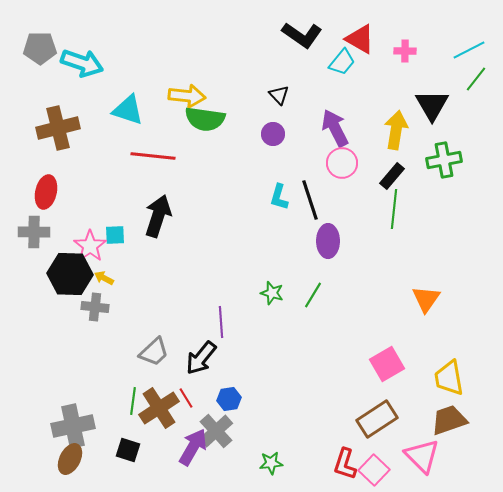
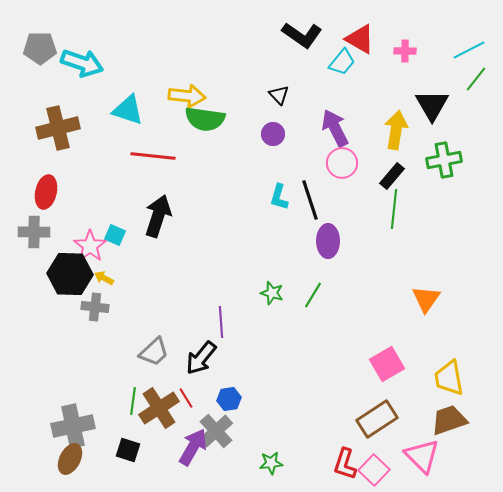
cyan square at (115, 235): rotated 25 degrees clockwise
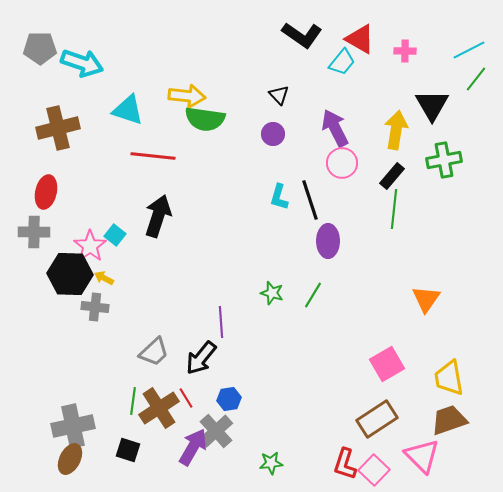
cyan square at (115, 235): rotated 15 degrees clockwise
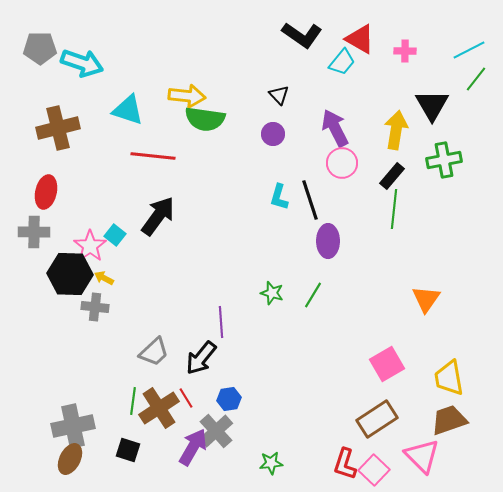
black arrow at (158, 216): rotated 18 degrees clockwise
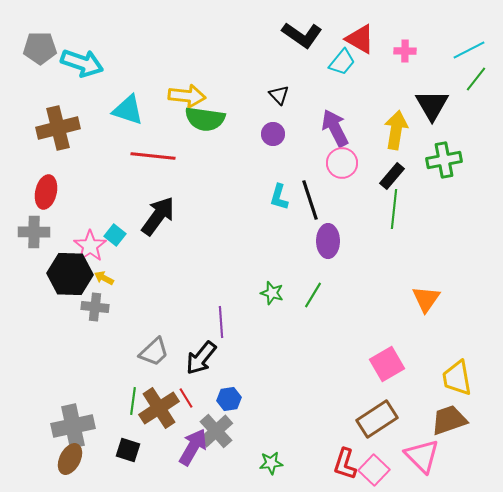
yellow trapezoid at (449, 378): moved 8 px right
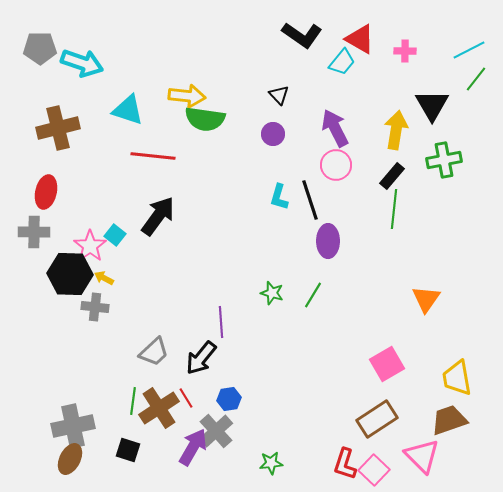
pink circle at (342, 163): moved 6 px left, 2 px down
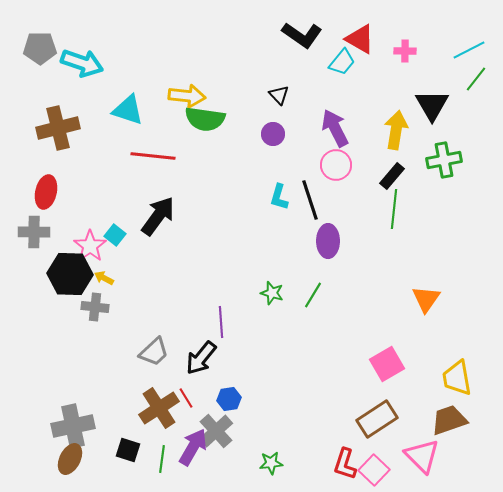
green line at (133, 401): moved 29 px right, 58 px down
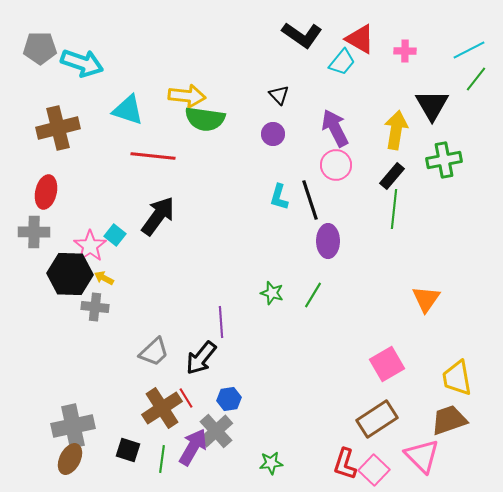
brown cross at (159, 408): moved 3 px right
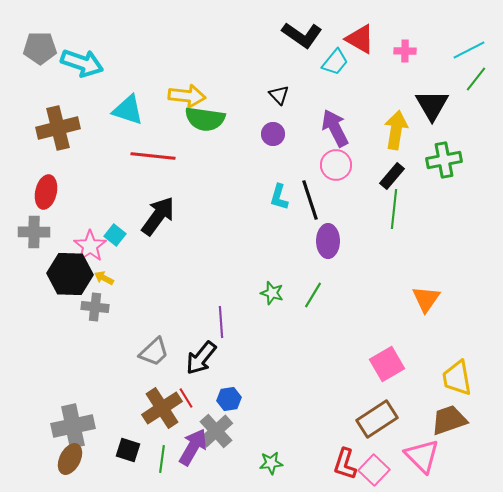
cyan trapezoid at (342, 62): moved 7 px left
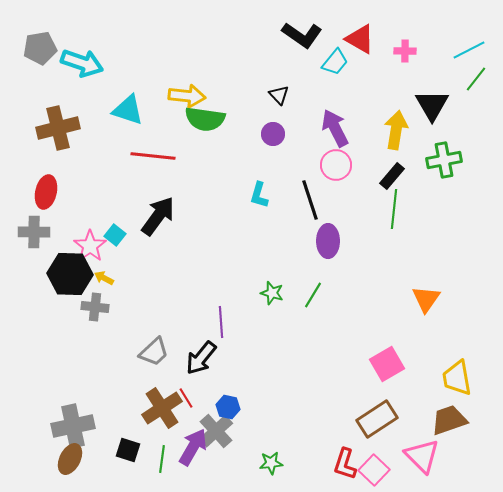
gray pentagon at (40, 48): rotated 8 degrees counterclockwise
cyan L-shape at (279, 197): moved 20 px left, 2 px up
blue hexagon at (229, 399): moved 1 px left, 8 px down; rotated 20 degrees clockwise
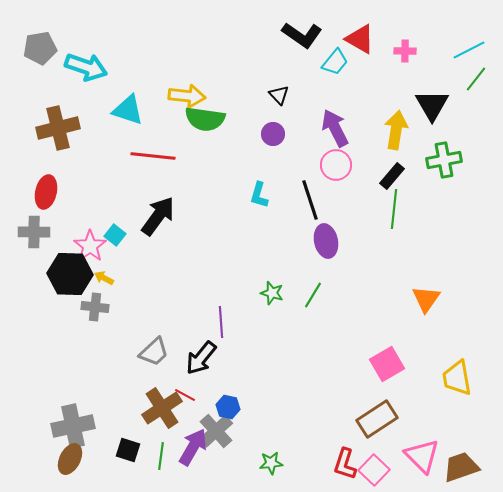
cyan arrow at (82, 63): moved 4 px right, 4 px down
purple ellipse at (328, 241): moved 2 px left; rotated 12 degrees counterclockwise
red line at (186, 398): moved 1 px left, 3 px up; rotated 30 degrees counterclockwise
brown trapezoid at (449, 420): moved 12 px right, 47 px down
green line at (162, 459): moved 1 px left, 3 px up
